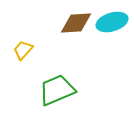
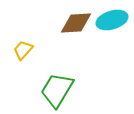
cyan ellipse: moved 2 px up
green trapezoid: rotated 36 degrees counterclockwise
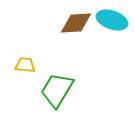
cyan ellipse: rotated 36 degrees clockwise
yellow trapezoid: moved 2 px right, 15 px down; rotated 55 degrees clockwise
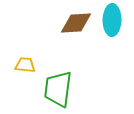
cyan ellipse: rotated 72 degrees clockwise
green trapezoid: moved 1 px right, 1 px up; rotated 24 degrees counterclockwise
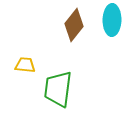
brown diamond: moved 2 px left, 2 px down; rotated 48 degrees counterclockwise
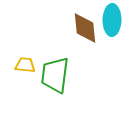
brown diamond: moved 11 px right, 3 px down; rotated 44 degrees counterclockwise
green trapezoid: moved 3 px left, 14 px up
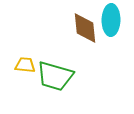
cyan ellipse: moved 1 px left
green trapezoid: moved 1 px down; rotated 81 degrees counterclockwise
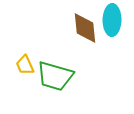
cyan ellipse: moved 1 px right
yellow trapezoid: rotated 120 degrees counterclockwise
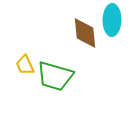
brown diamond: moved 5 px down
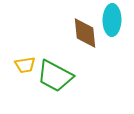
yellow trapezoid: rotated 75 degrees counterclockwise
green trapezoid: rotated 12 degrees clockwise
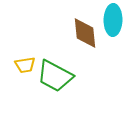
cyan ellipse: moved 1 px right
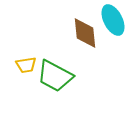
cyan ellipse: rotated 28 degrees counterclockwise
yellow trapezoid: moved 1 px right
